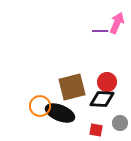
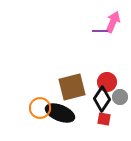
pink arrow: moved 4 px left, 1 px up
black diamond: rotated 60 degrees counterclockwise
orange circle: moved 2 px down
gray circle: moved 26 px up
red square: moved 8 px right, 11 px up
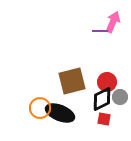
brown square: moved 6 px up
black diamond: rotated 30 degrees clockwise
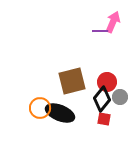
black diamond: rotated 25 degrees counterclockwise
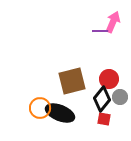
red circle: moved 2 px right, 3 px up
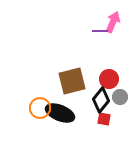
black diamond: moved 1 px left, 1 px down
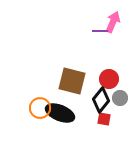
brown square: rotated 28 degrees clockwise
gray circle: moved 1 px down
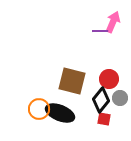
orange circle: moved 1 px left, 1 px down
